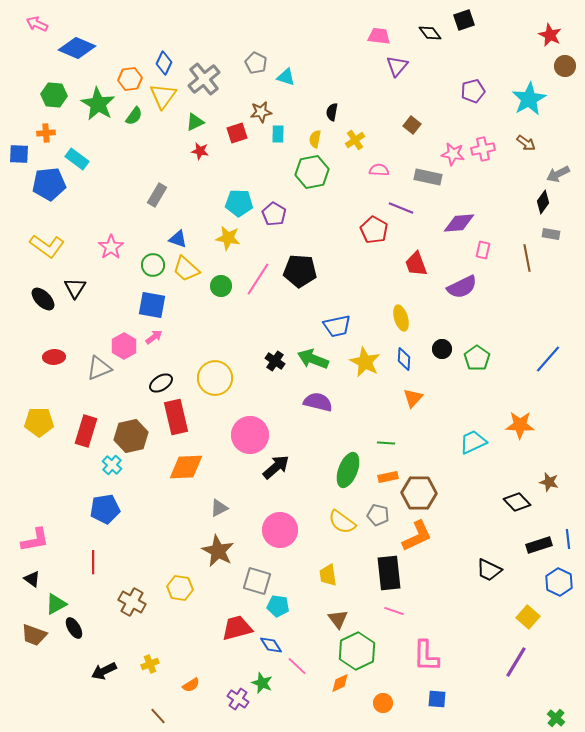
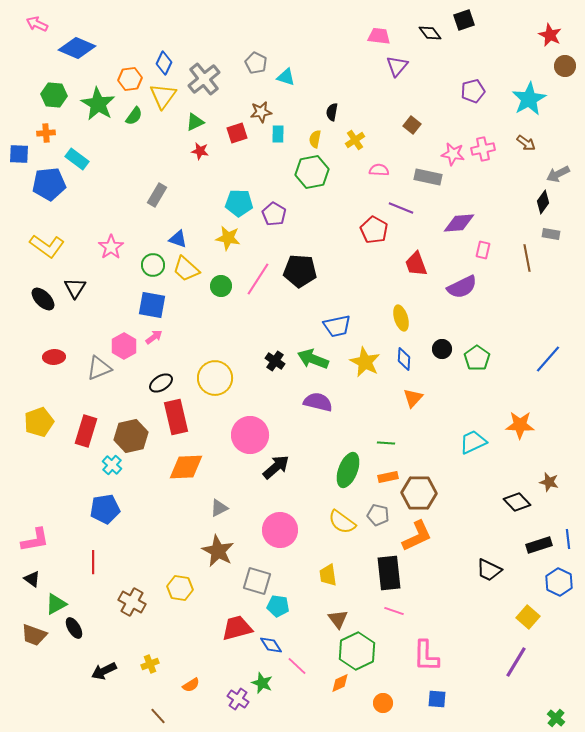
yellow pentagon at (39, 422): rotated 20 degrees counterclockwise
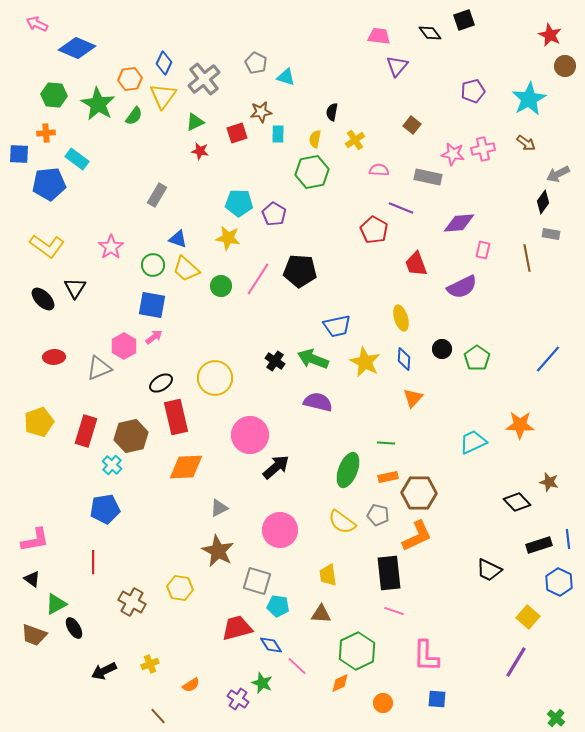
brown triangle at (338, 619): moved 17 px left, 5 px up; rotated 50 degrees counterclockwise
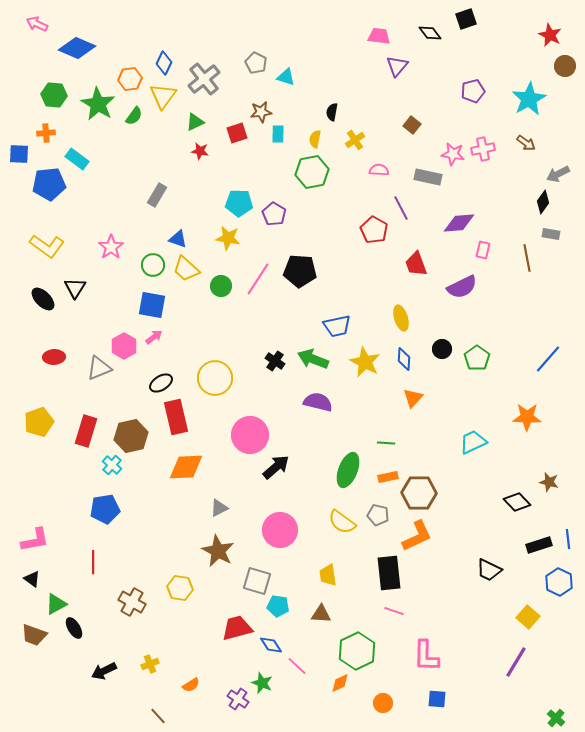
black square at (464, 20): moved 2 px right, 1 px up
purple line at (401, 208): rotated 40 degrees clockwise
orange star at (520, 425): moved 7 px right, 8 px up
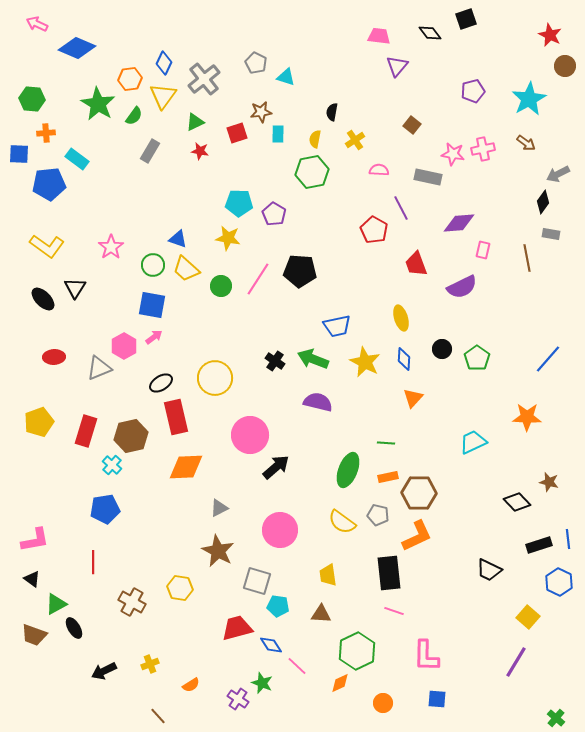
green hexagon at (54, 95): moved 22 px left, 4 px down
gray rectangle at (157, 195): moved 7 px left, 44 px up
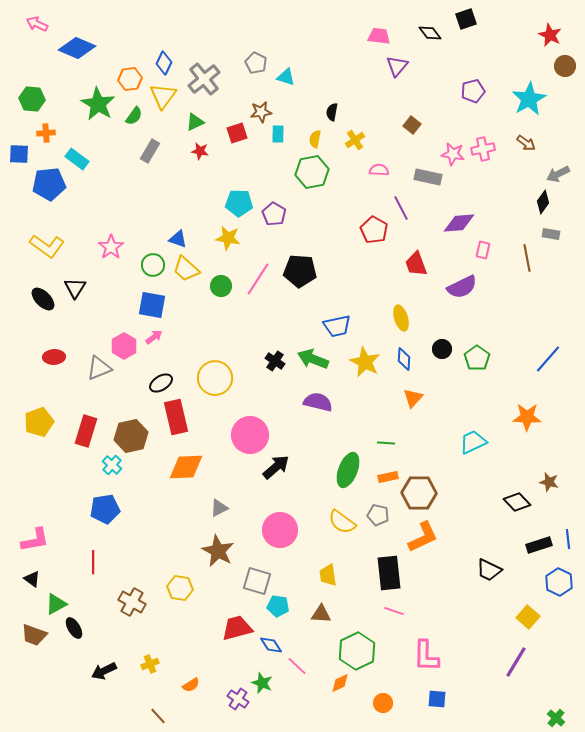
orange L-shape at (417, 536): moved 6 px right, 1 px down
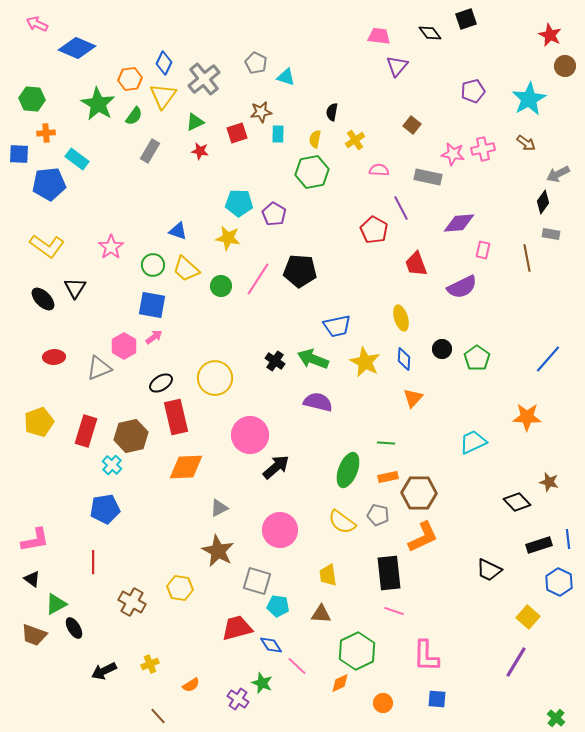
blue triangle at (178, 239): moved 8 px up
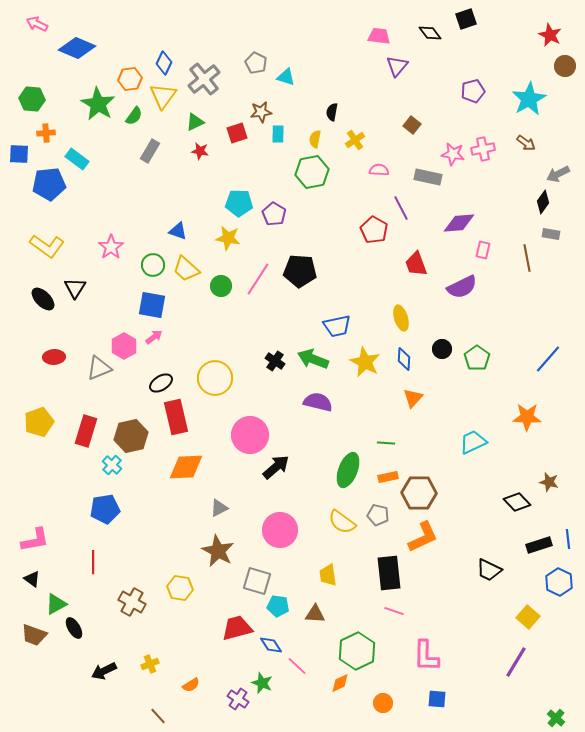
brown triangle at (321, 614): moved 6 px left
